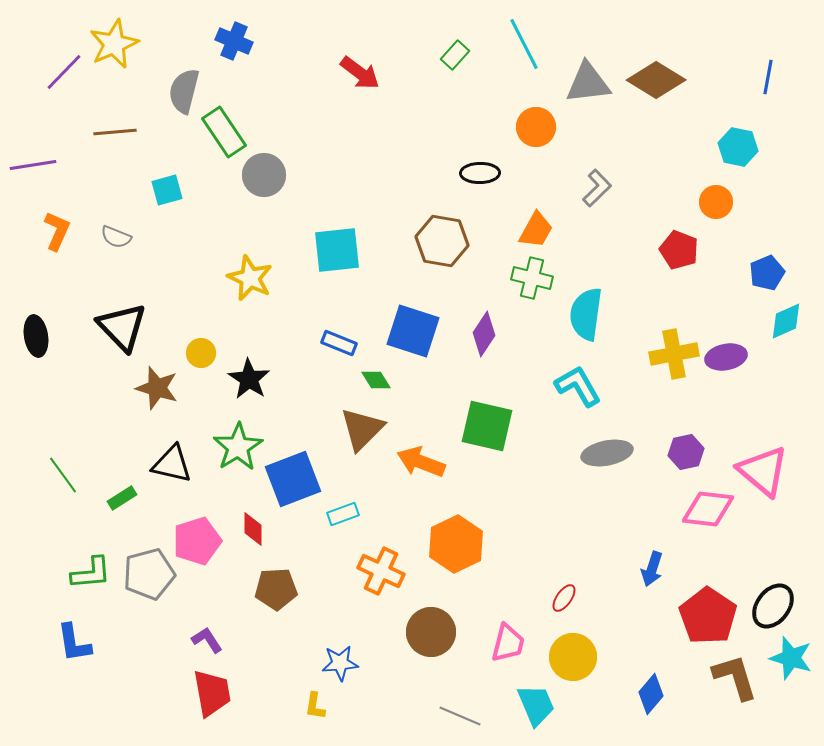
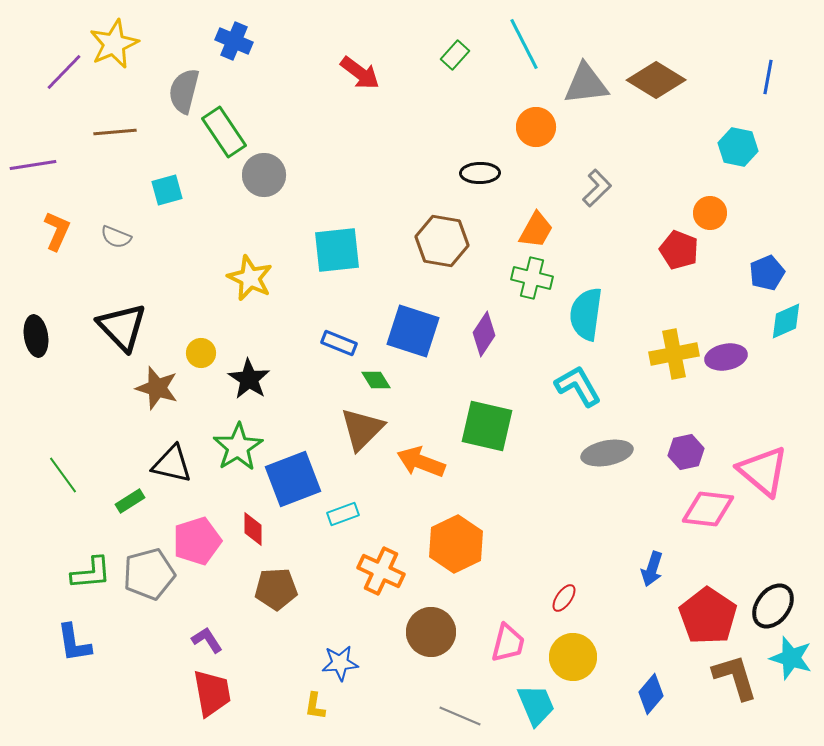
gray triangle at (588, 83): moved 2 px left, 1 px down
orange circle at (716, 202): moved 6 px left, 11 px down
green rectangle at (122, 498): moved 8 px right, 3 px down
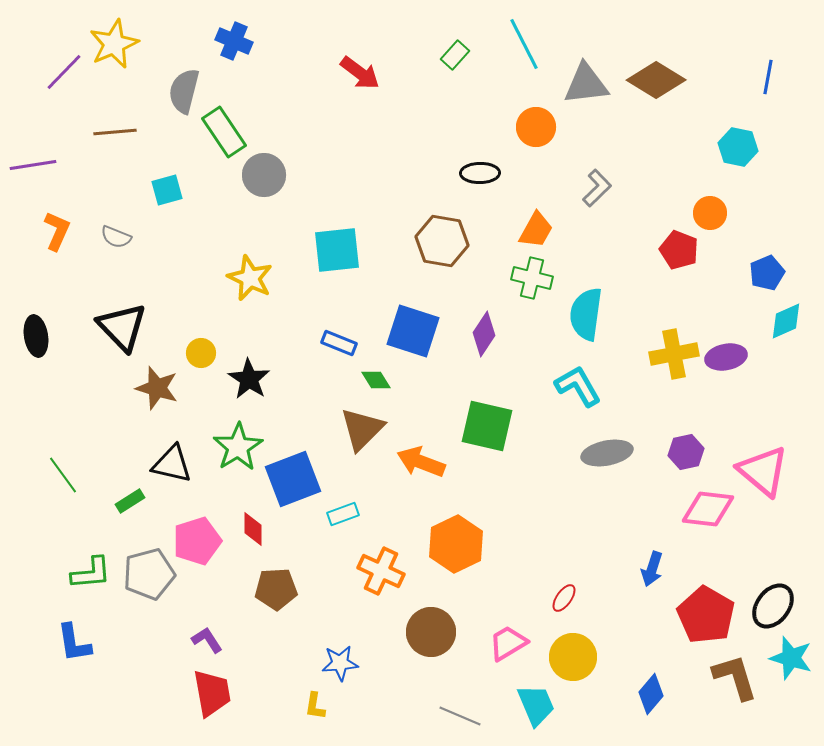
red pentagon at (708, 616): moved 2 px left, 1 px up; rotated 4 degrees counterclockwise
pink trapezoid at (508, 643): rotated 135 degrees counterclockwise
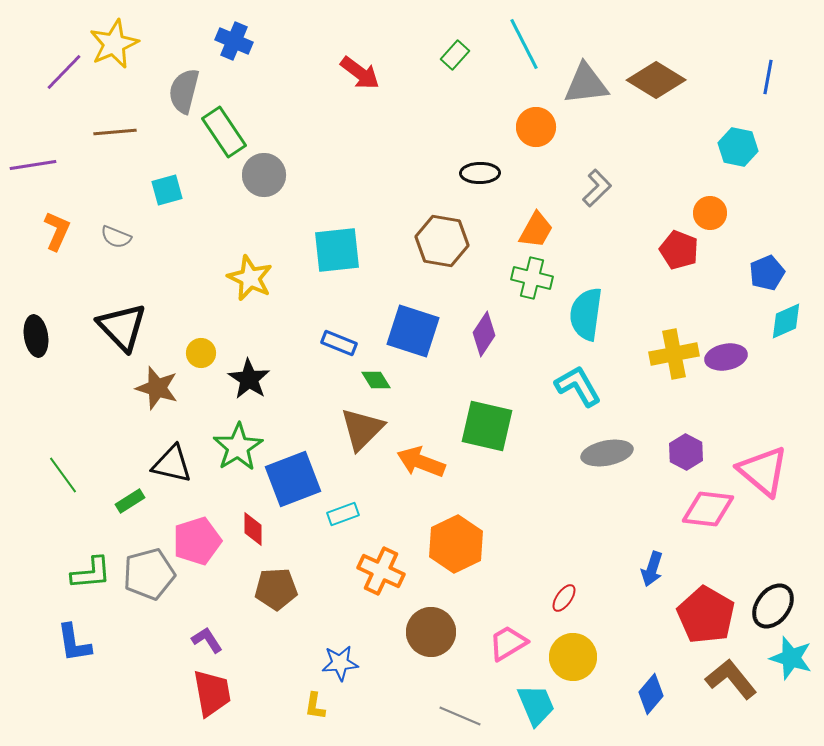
purple hexagon at (686, 452): rotated 20 degrees counterclockwise
brown L-shape at (735, 677): moved 4 px left, 2 px down; rotated 22 degrees counterclockwise
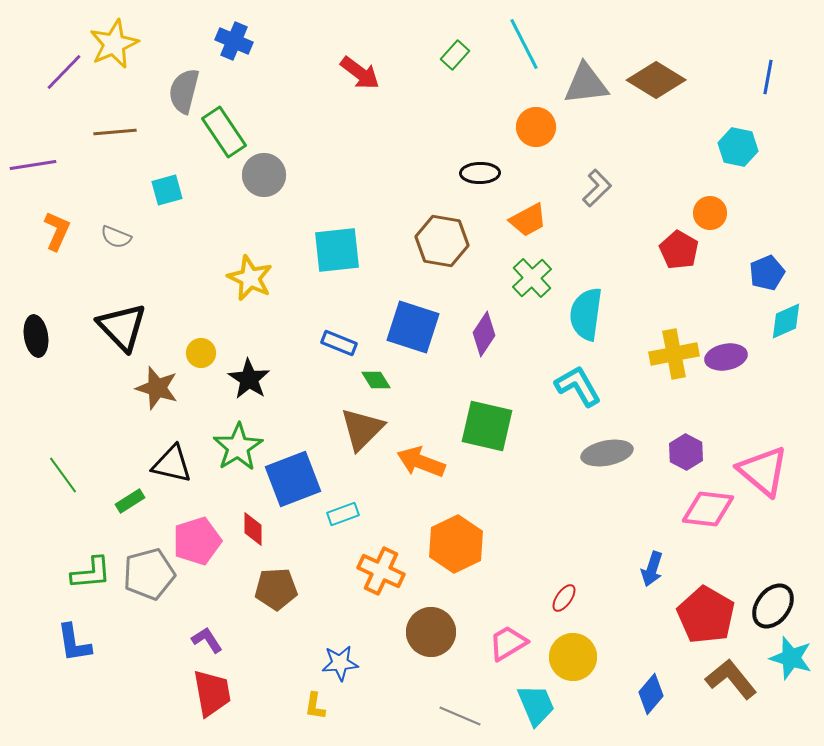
orange trapezoid at (536, 230): moved 8 px left, 10 px up; rotated 33 degrees clockwise
red pentagon at (679, 250): rotated 9 degrees clockwise
green cross at (532, 278): rotated 33 degrees clockwise
blue square at (413, 331): moved 4 px up
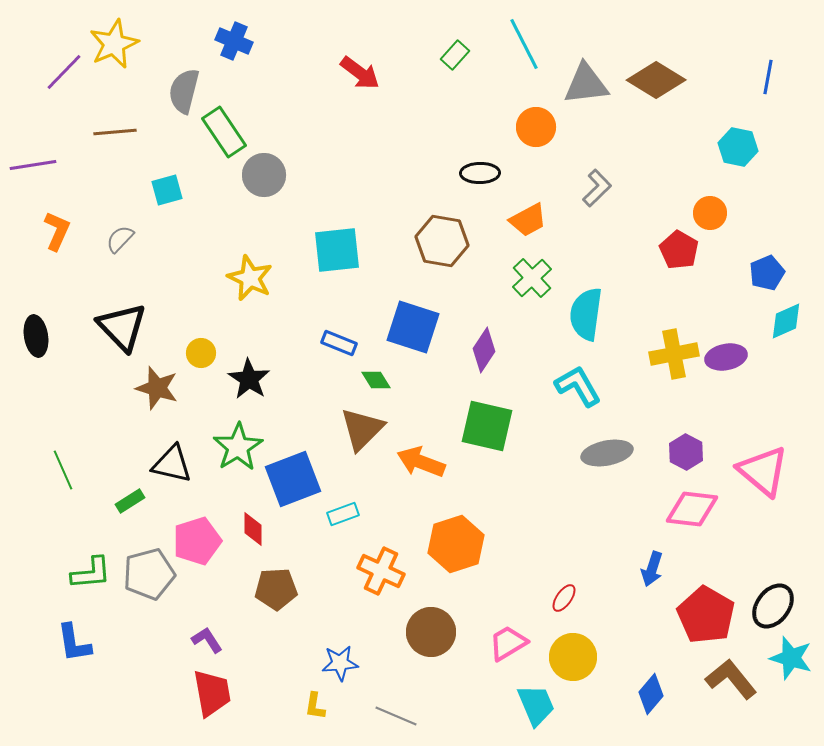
gray semicircle at (116, 237): moved 4 px right, 2 px down; rotated 112 degrees clockwise
purple diamond at (484, 334): moved 16 px down
green line at (63, 475): moved 5 px up; rotated 12 degrees clockwise
pink diamond at (708, 509): moved 16 px left
orange hexagon at (456, 544): rotated 8 degrees clockwise
gray line at (460, 716): moved 64 px left
